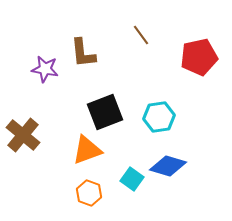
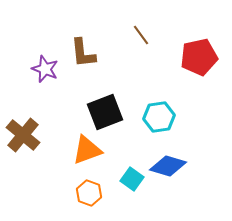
purple star: rotated 12 degrees clockwise
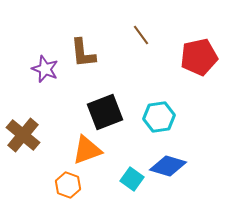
orange hexagon: moved 21 px left, 8 px up
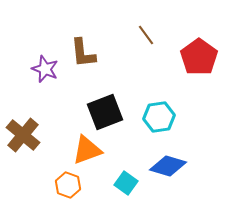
brown line: moved 5 px right
red pentagon: rotated 24 degrees counterclockwise
cyan square: moved 6 px left, 4 px down
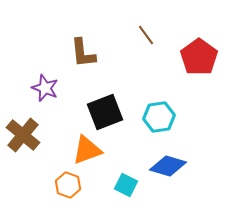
purple star: moved 19 px down
cyan square: moved 2 px down; rotated 10 degrees counterclockwise
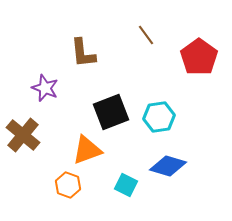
black square: moved 6 px right
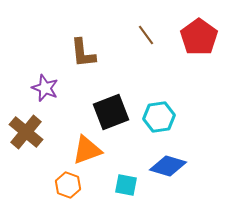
red pentagon: moved 20 px up
brown cross: moved 3 px right, 3 px up
cyan square: rotated 15 degrees counterclockwise
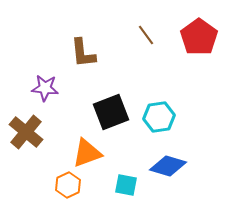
purple star: rotated 16 degrees counterclockwise
orange triangle: moved 3 px down
orange hexagon: rotated 15 degrees clockwise
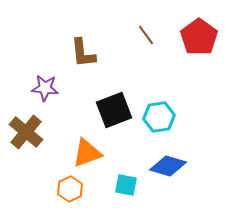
black square: moved 3 px right, 2 px up
orange hexagon: moved 2 px right, 4 px down
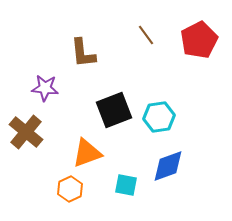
red pentagon: moved 3 px down; rotated 9 degrees clockwise
blue diamond: rotated 36 degrees counterclockwise
